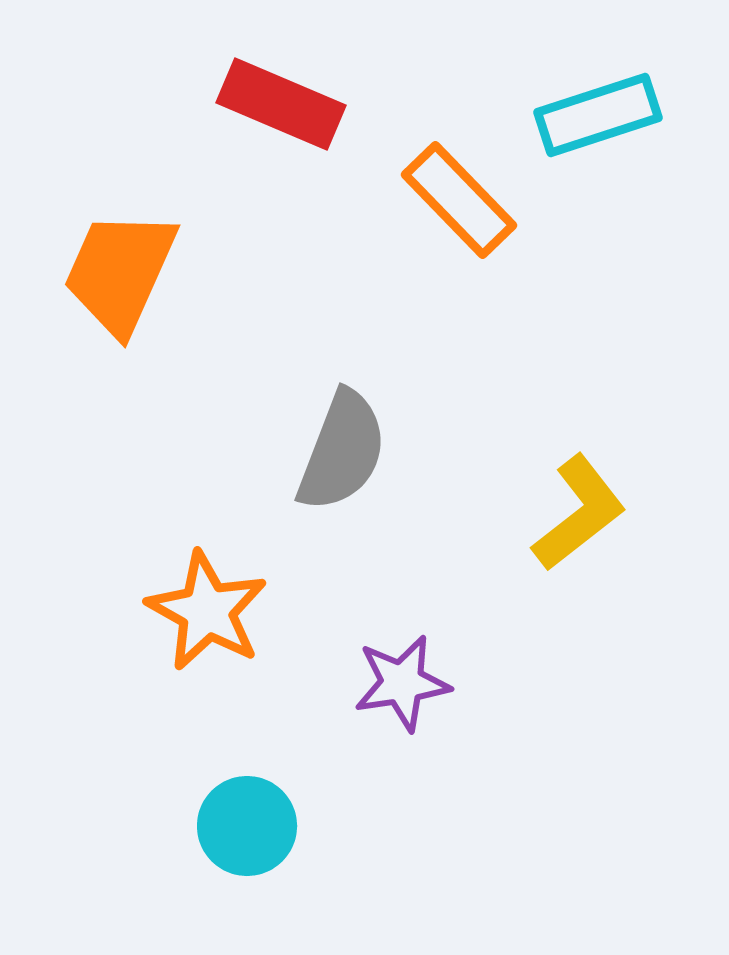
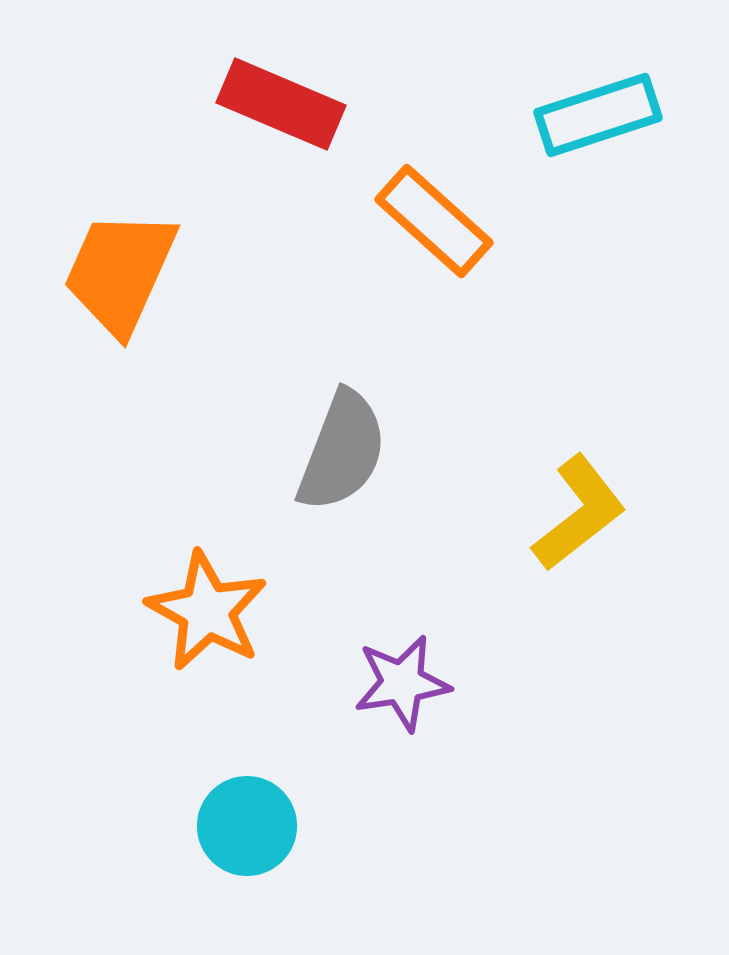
orange rectangle: moved 25 px left, 21 px down; rotated 4 degrees counterclockwise
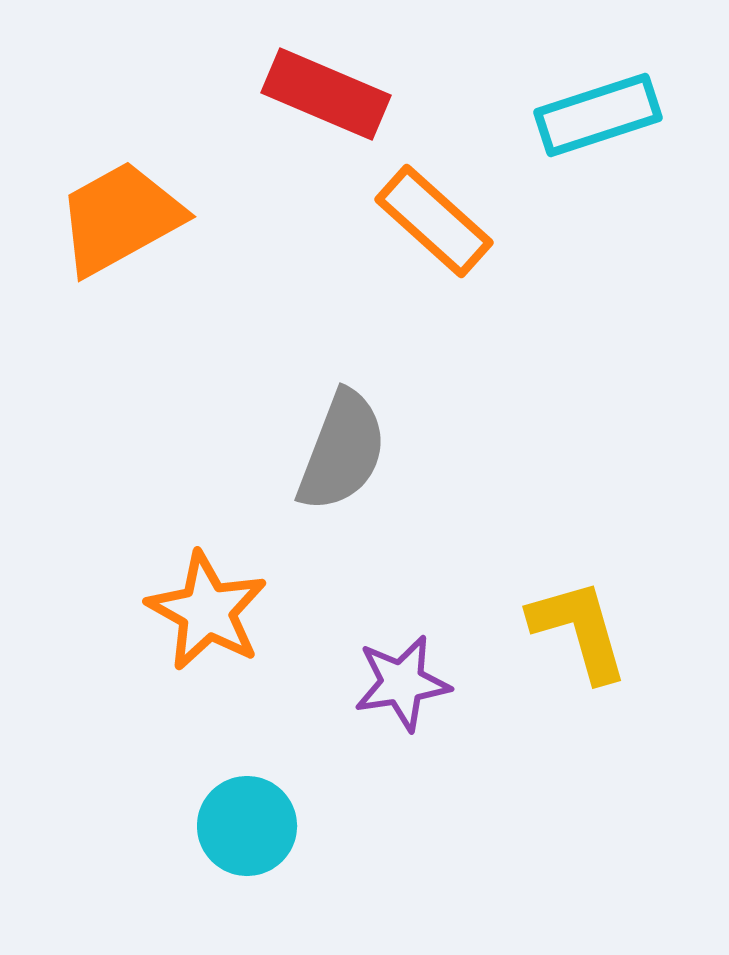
red rectangle: moved 45 px right, 10 px up
orange trapezoid: moved 54 px up; rotated 37 degrees clockwise
yellow L-shape: moved 117 px down; rotated 68 degrees counterclockwise
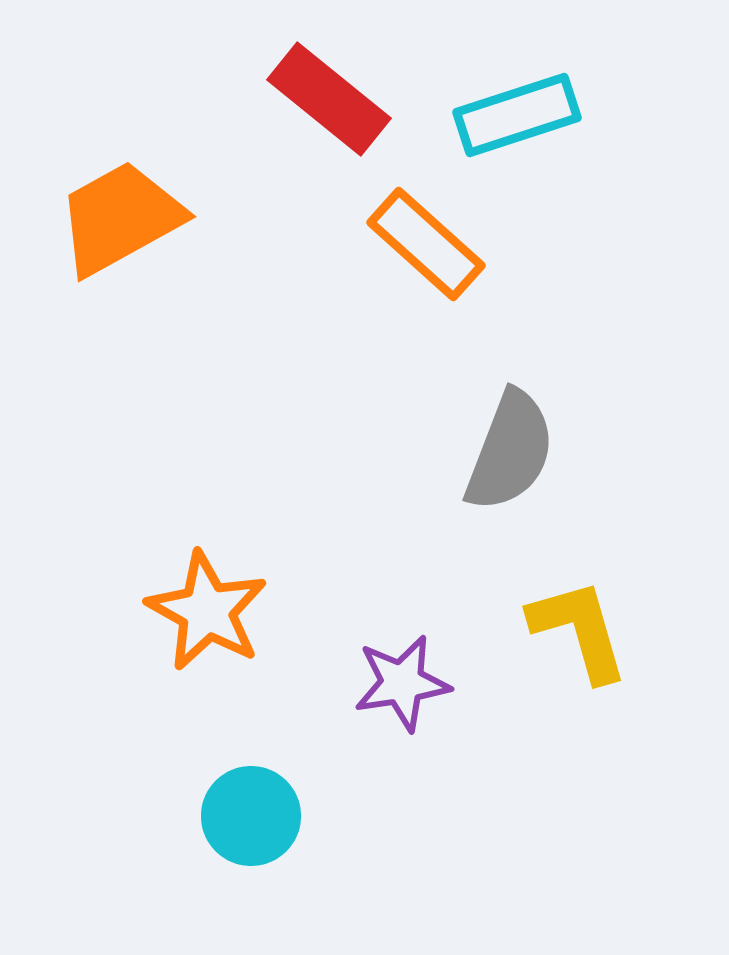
red rectangle: moved 3 px right, 5 px down; rotated 16 degrees clockwise
cyan rectangle: moved 81 px left
orange rectangle: moved 8 px left, 23 px down
gray semicircle: moved 168 px right
cyan circle: moved 4 px right, 10 px up
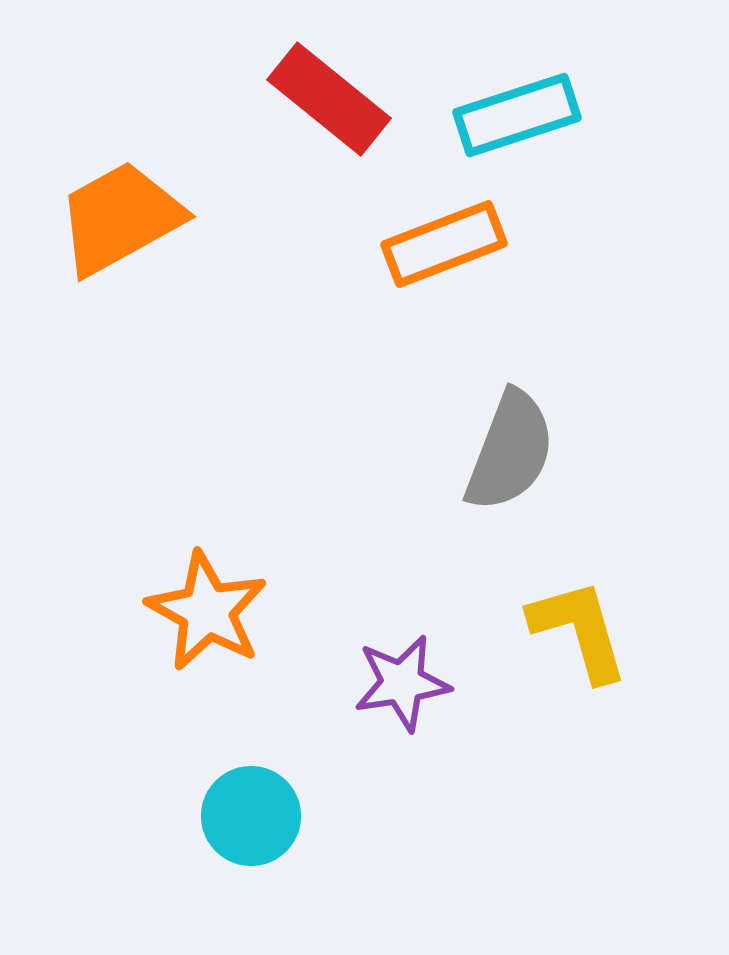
orange rectangle: moved 18 px right; rotated 63 degrees counterclockwise
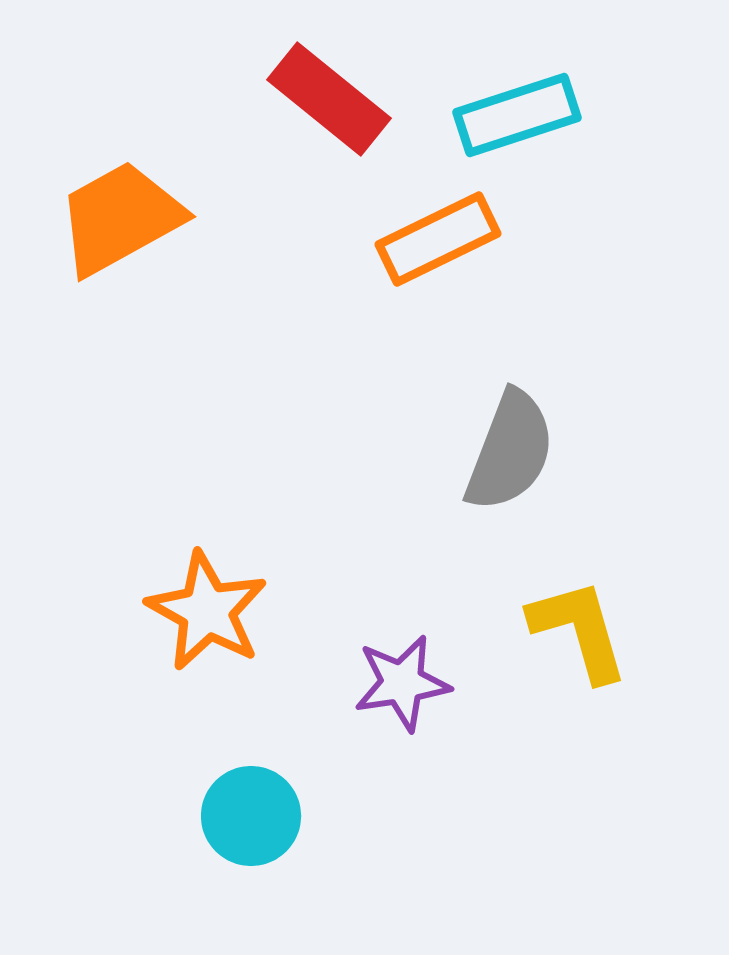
orange rectangle: moved 6 px left, 5 px up; rotated 5 degrees counterclockwise
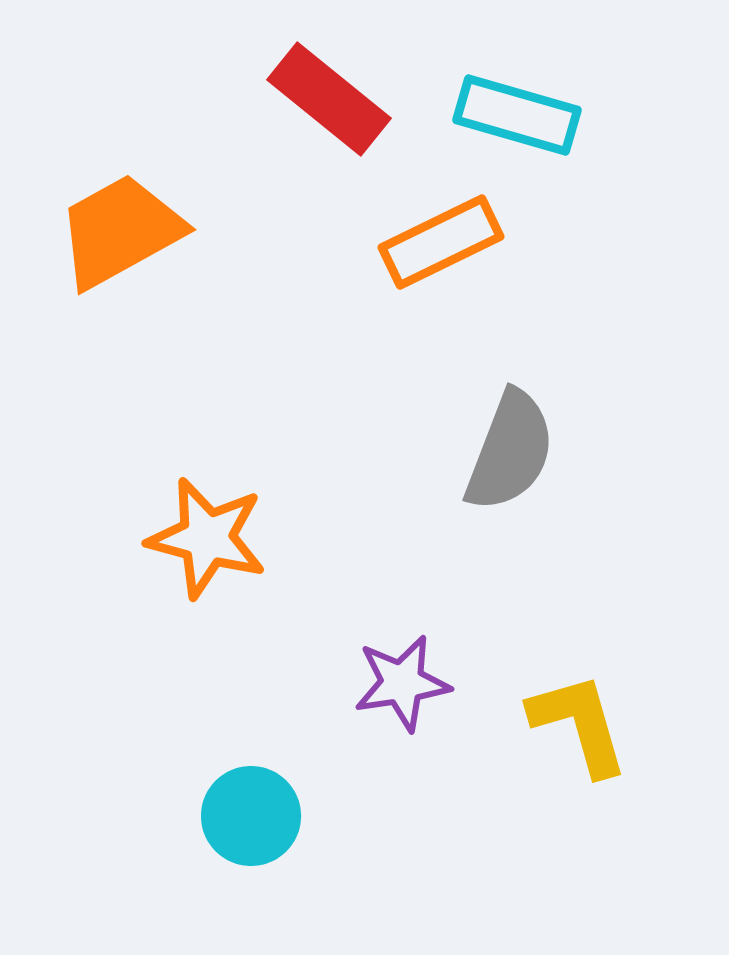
cyan rectangle: rotated 34 degrees clockwise
orange trapezoid: moved 13 px down
orange rectangle: moved 3 px right, 3 px down
orange star: moved 73 px up; rotated 14 degrees counterclockwise
yellow L-shape: moved 94 px down
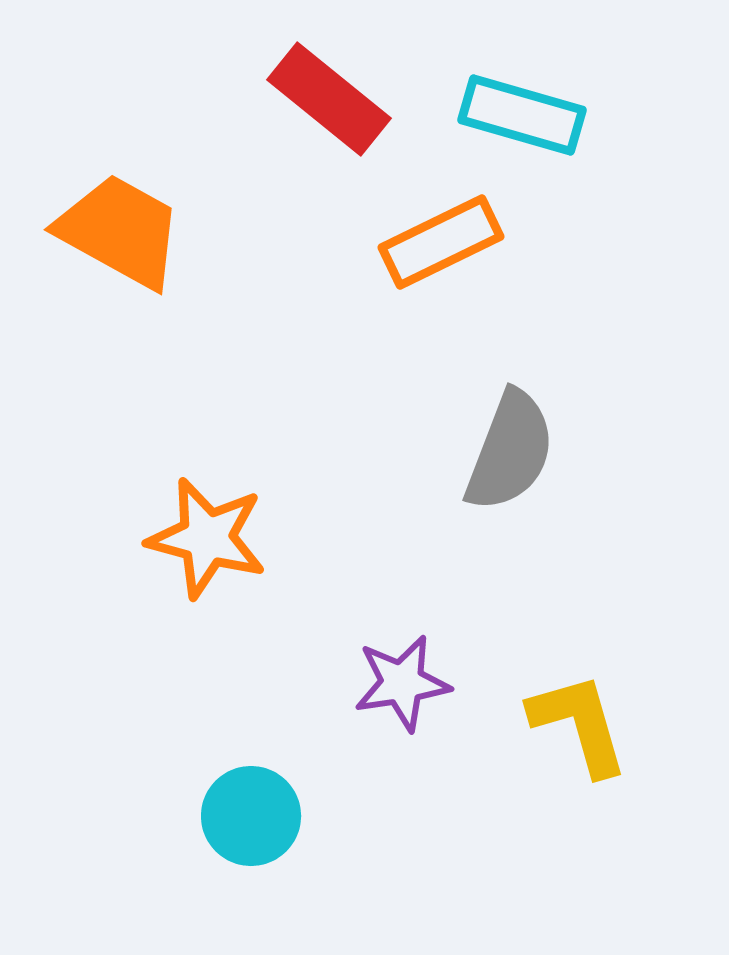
cyan rectangle: moved 5 px right
orange trapezoid: rotated 58 degrees clockwise
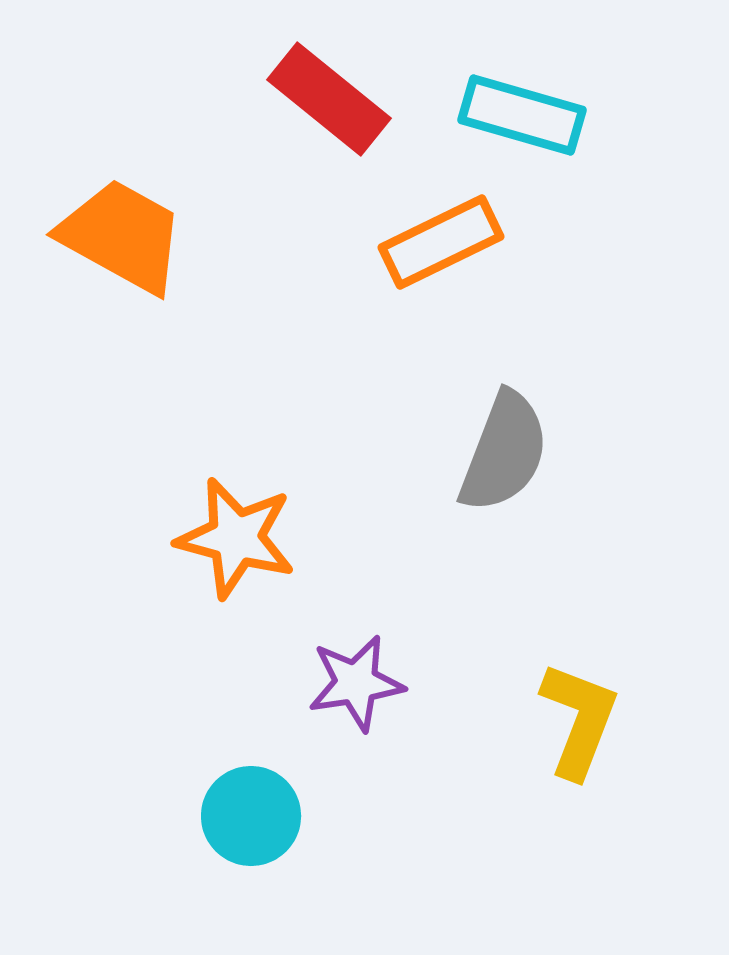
orange trapezoid: moved 2 px right, 5 px down
gray semicircle: moved 6 px left, 1 px down
orange star: moved 29 px right
purple star: moved 46 px left
yellow L-shape: moved 4 px up; rotated 37 degrees clockwise
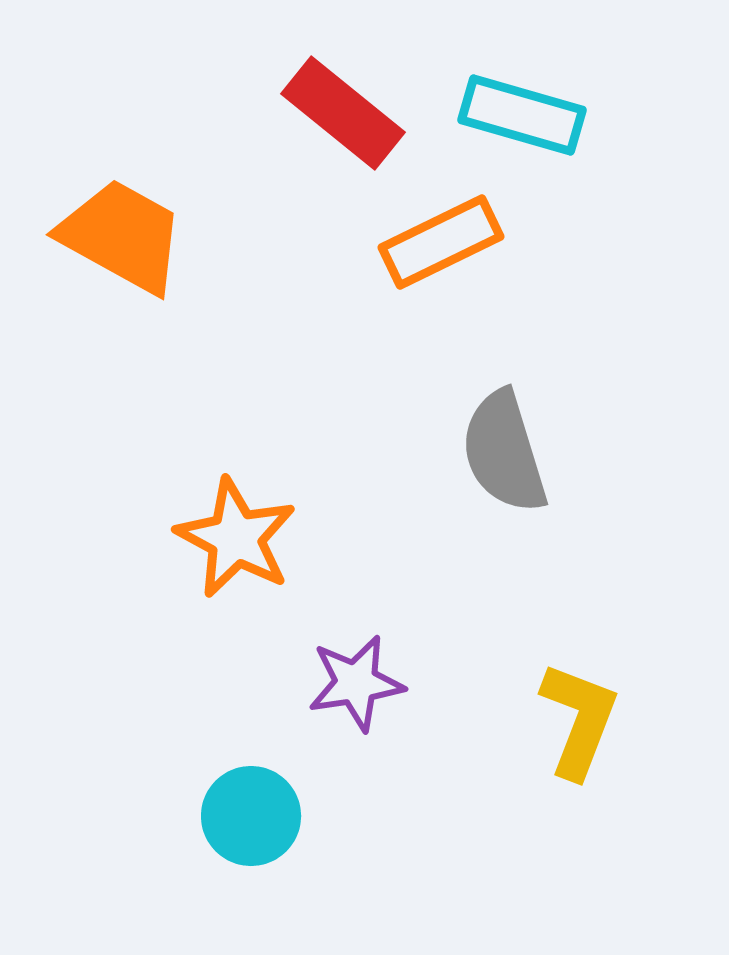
red rectangle: moved 14 px right, 14 px down
gray semicircle: rotated 142 degrees clockwise
orange star: rotated 13 degrees clockwise
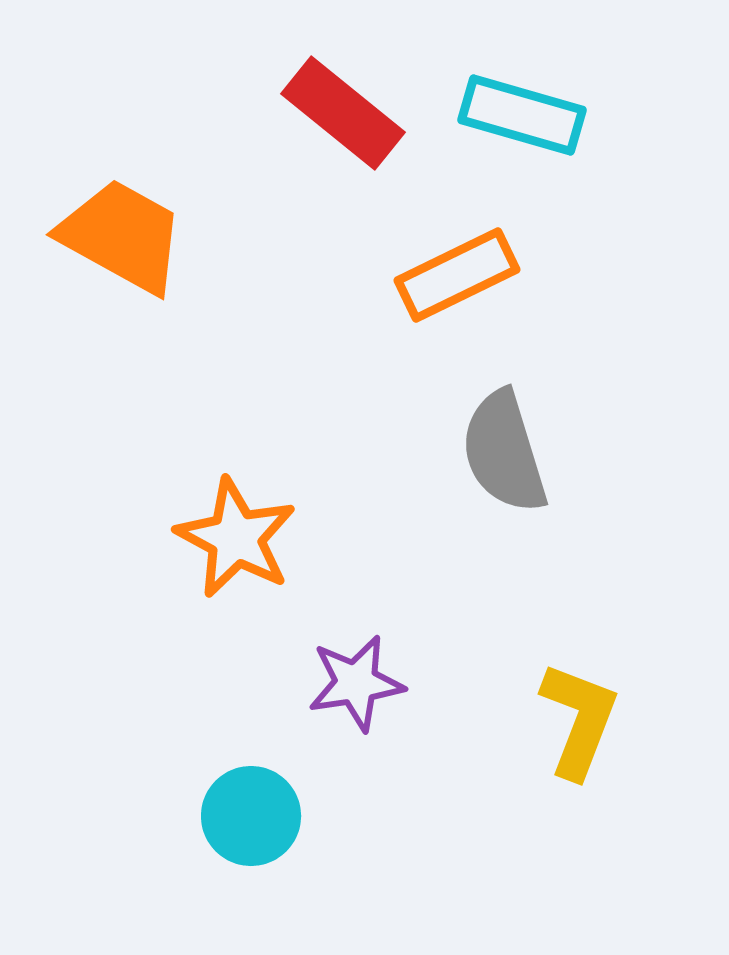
orange rectangle: moved 16 px right, 33 px down
